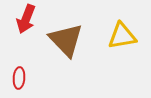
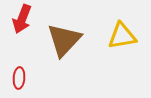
red arrow: moved 4 px left
brown triangle: moved 2 px left; rotated 27 degrees clockwise
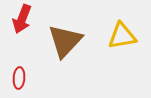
brown triangle: moved 1 px right, 1 px down
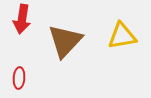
red arrow: rotated 12 degrees counterclockwise
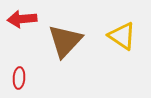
red arrow: rotated 76 degrees clockwise
yellow triangle: rotated 44 degrees clockwise
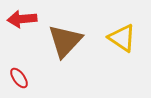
yellow triangle: moved 2 px down
red ellipse: rotated 40 degrees counterclockwise
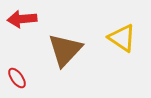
brown triangle: moved 9 px down
red ellipse: moved 2 px left
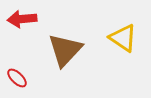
yellow triangle: moved 1 px right
red ellipse: rotated 10 degrees counterclockwise
